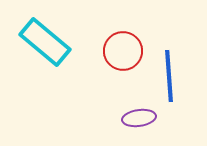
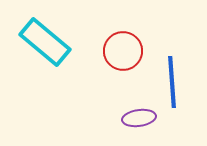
blue line: moved 3 px right, 6 px down
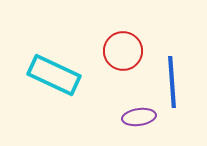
cyan rectangle: moved 9 px right, 33 px down; rotated 15 degrees counterclockwise
purple ellipse: moved 1 px up
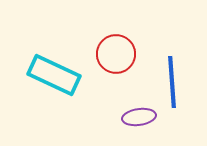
red circle: moved 7 px left, 3 px down
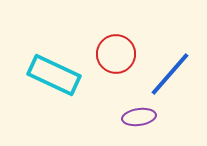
blue line: moved 2 px left, 8 px up; rotated 45 degrees clockwise
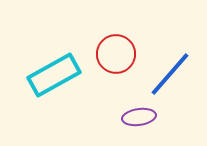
cyan rectangle: rotated 54 degrees counterclockwise
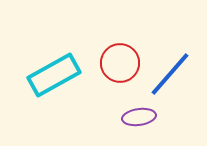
red circle: moved 4 px right, 9 px down
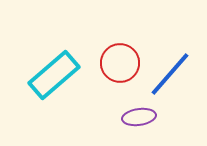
cyan rectangle: rotated 12 degrees counterclockwise
